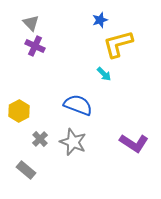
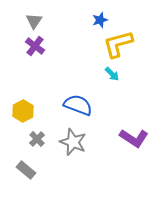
gray triangle: moved 3 px right, 2 px up; rotated 18 degrees clockwise
purple cross: rotated 12 degrees clockwise
cyan arrow: moved 8 px right
yellow hexagon: moved 4 px right
gray cross: moved 3 px left
purple L-shape: moved 5 px up
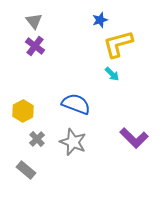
gray triangle: rotated 12 degrees counterclockwise
blue semicircle: moved 2 px left, 1 px up
purple L-shape: rotated 12 degrees clockwise
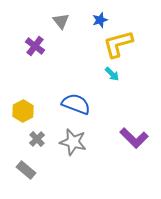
gray triangle: moved 27 px right
gray star: rotated 8 degrees counterclockwise
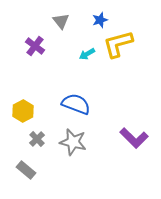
cyan arrow: moved 25 px left, 20 px up; rotated 105 degrees clockwise
